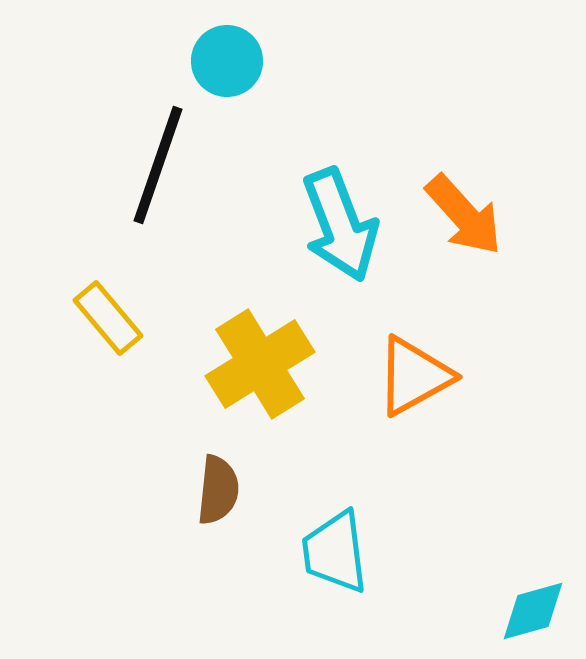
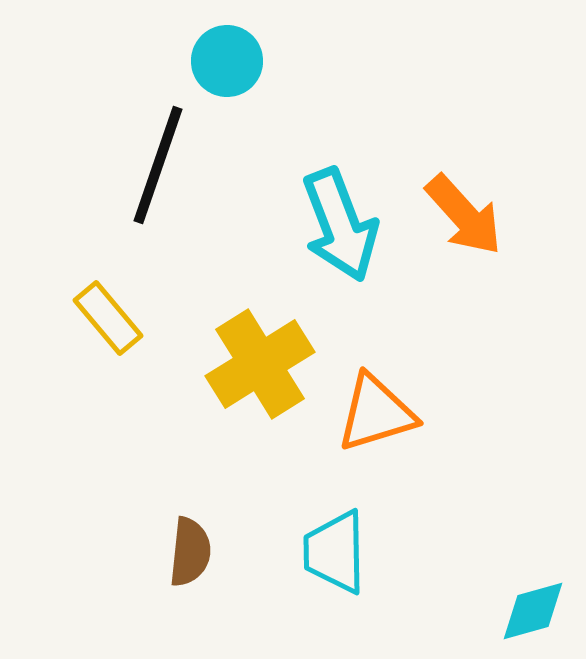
orange triangle: moved 38 px left, 37 px down; rotated 12 degrees clockwise
brown semicircle: moved 28 px left, 62 px down
cyan trapezoid: rotated 6 degrees clockwise
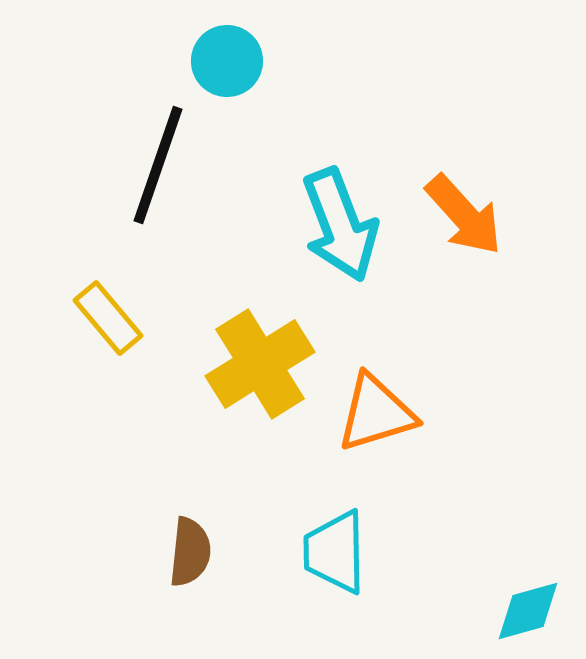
cyan diamond: moved 5 px left
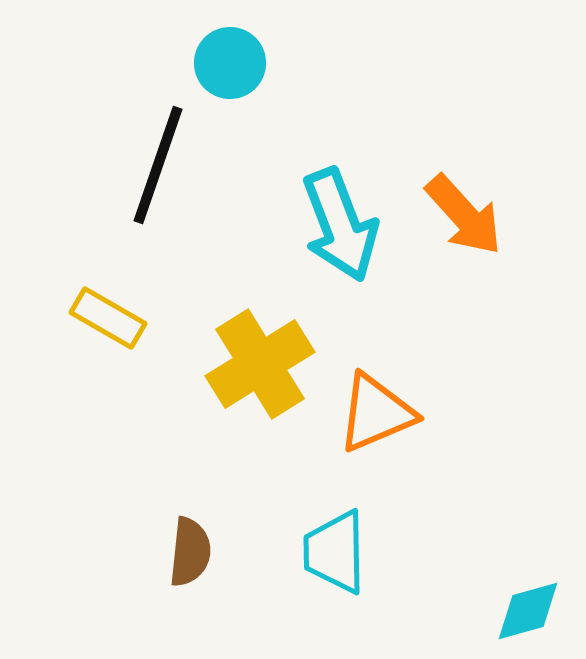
cyan circle: moved 3 px right, 2 px down
yellow rectangle: rotated 20 degrees counterclockwise
orange triangle: rotated 6 degrees counterclockwise
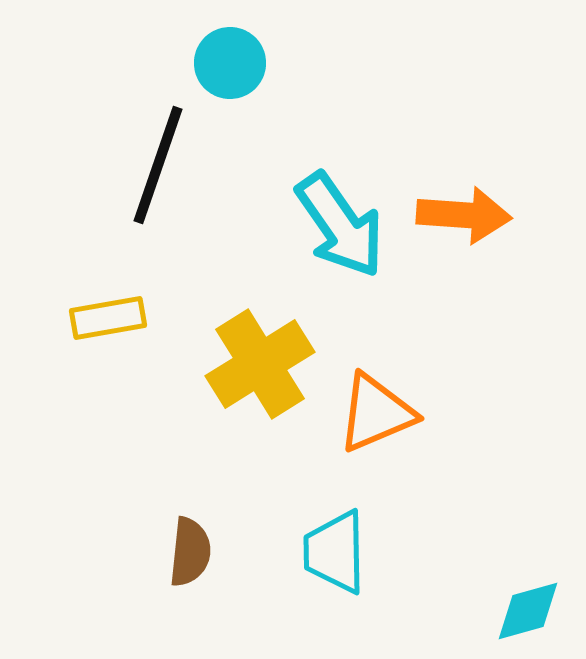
orange arrow: rotated 44 degrees counterclockwise
cyan arrow: rotated 14 degrees counterclockwise
yellow rectangle: rotated 40 degrees counterclockwise
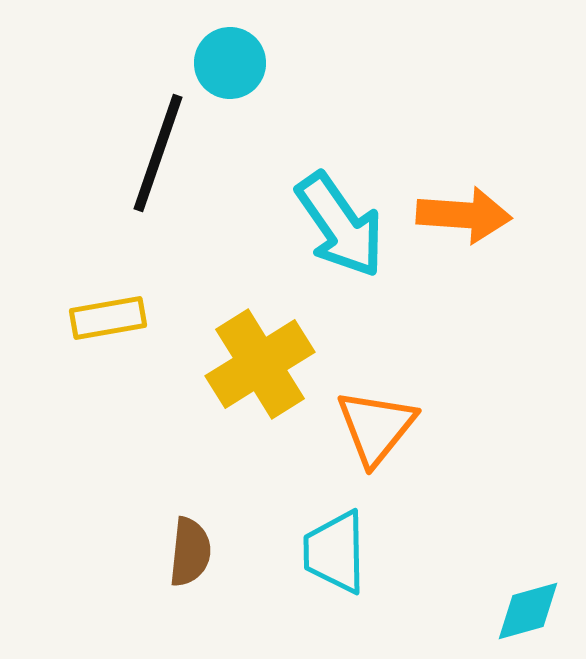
black line: moved 12 px up
orange triangle: moved 14 px down; rotated 28 degrees counterclockwise
